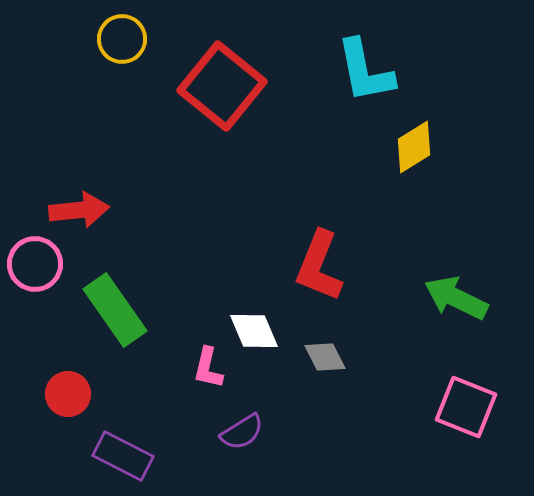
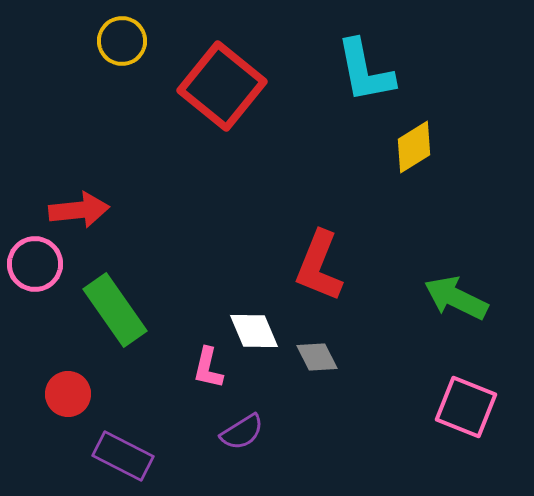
yellow circle: moved 2 px down
gray diamond: moved 8 px left
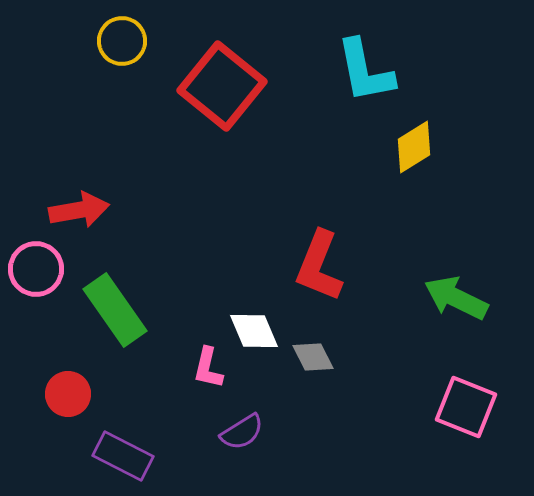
red arrow: rotated 4 degrees counterclockwise
pink circle: moved 1 px right, 5 px down
gray diamond: moved 4 px left
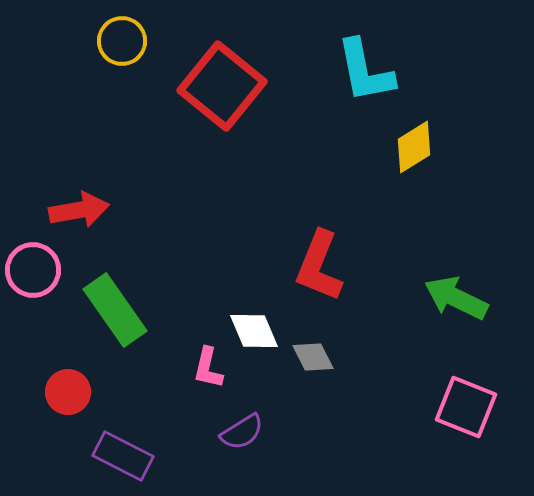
pink circle: moved 3 px left, 1 px down
red circle: moved 2 px up
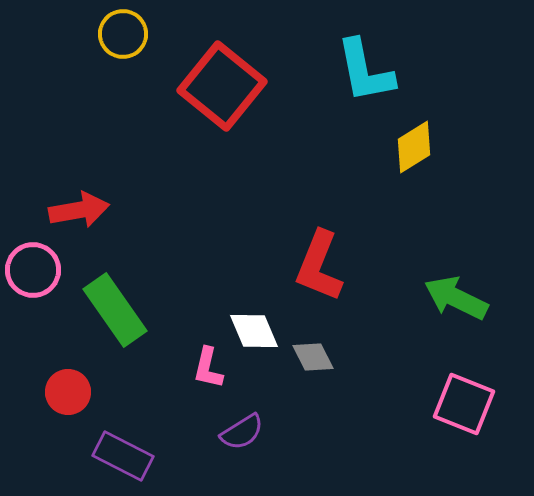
yellow circle: moved 1 px right, 7 px up
pink square: moved 2 px left, 3 px up
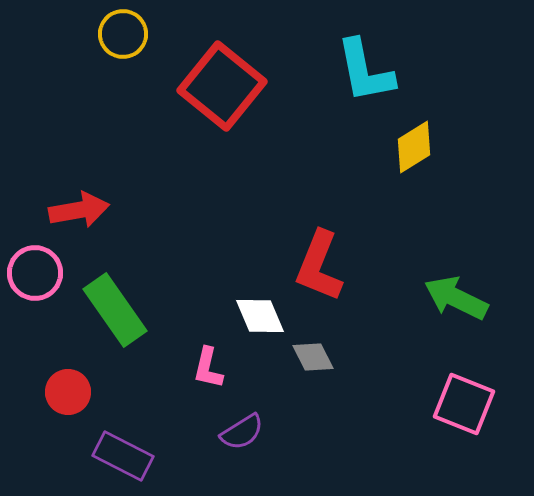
pink circle: moved 2 px right, 3 px down
white diamond: moved 6 px right, 15 px up
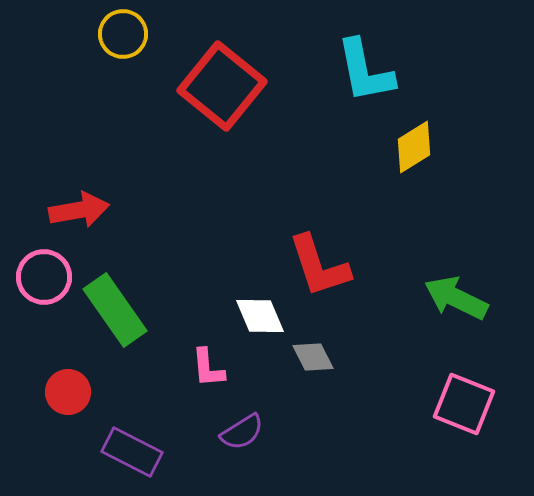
red L-shape: rotated 40 degrees counterclockwise
pink circle: moved 9 px right, 4 px down
pink L-shape: rotated 18 degrees counterclockwise
purple rectangle: moved 9 px right, 4 px up
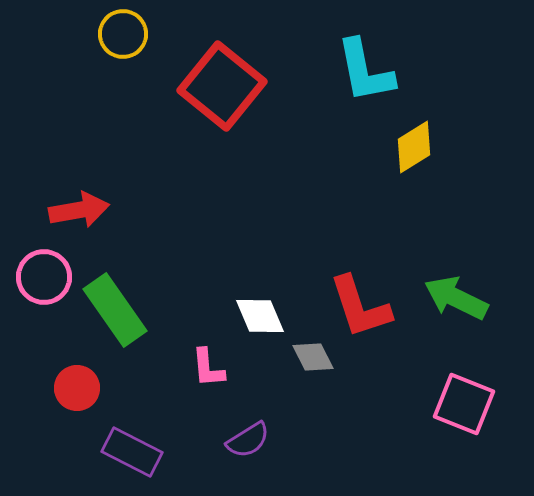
red L-shape: moved 41 px right, 41 px down
red circle: moved 9 px right, 4 px up
purple semicircle: moved 6 px right, 8 px down
